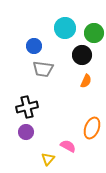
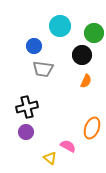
cyan circle: moved 5 px left, 2 px up
yellow triangle: moved 2 px right, 1 px up; rotated 32 degrees counterclockwise
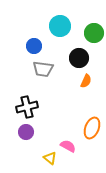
black circle: moved 3 px left, 3 px down
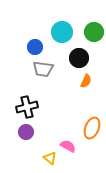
cyan circle: moved 2 px right, 6 px down
green circle: moved 1 px up
blue circle: moved 1 px right, 1 px down
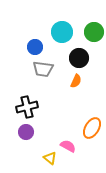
orange semicircle: moved 10 px left
orange ellipse: rotated 10 degrees clockwise
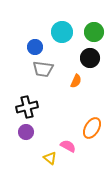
black circle: moved 11 px right
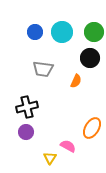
blue circle: moved 15 px up
yellow triangle: rotated 24 degrees clockwise
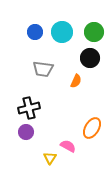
black cross: moved 2 px right, 1 px down
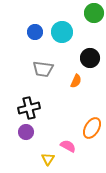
green circle: moved 19 px up
yellow triangle: moved 2 px left, 1 px down
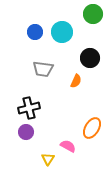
green circle: moved 1 px left, 1 px down
